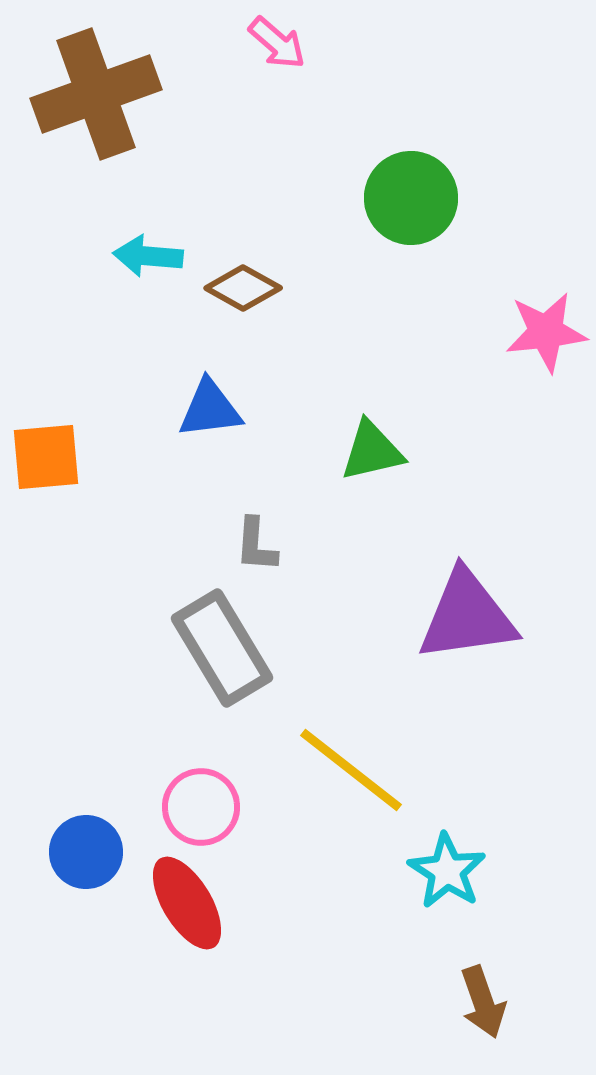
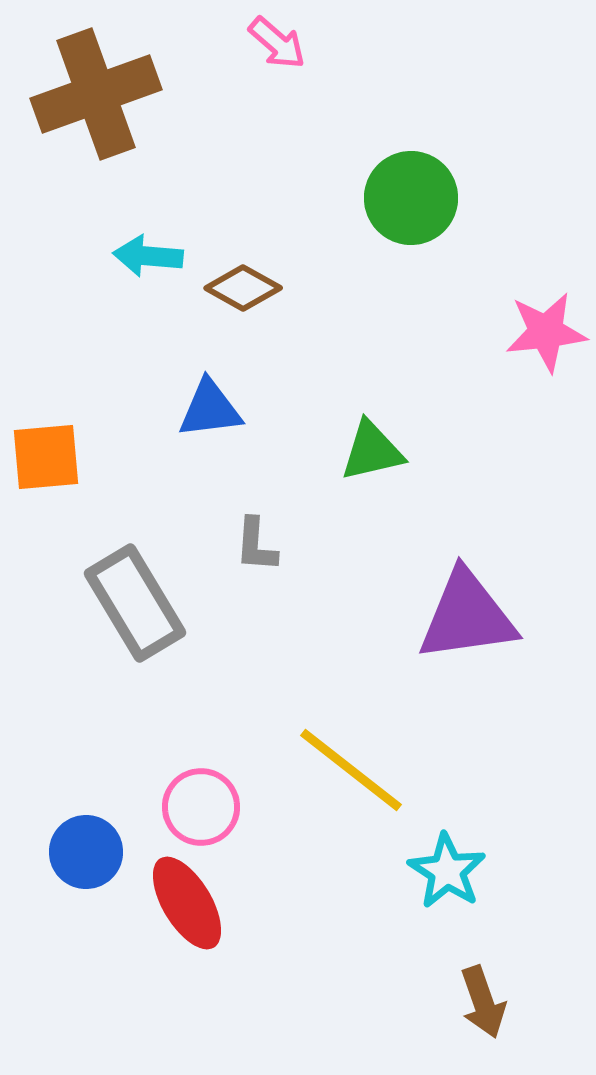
gray rectangle: moved 87 px left, 45 px up
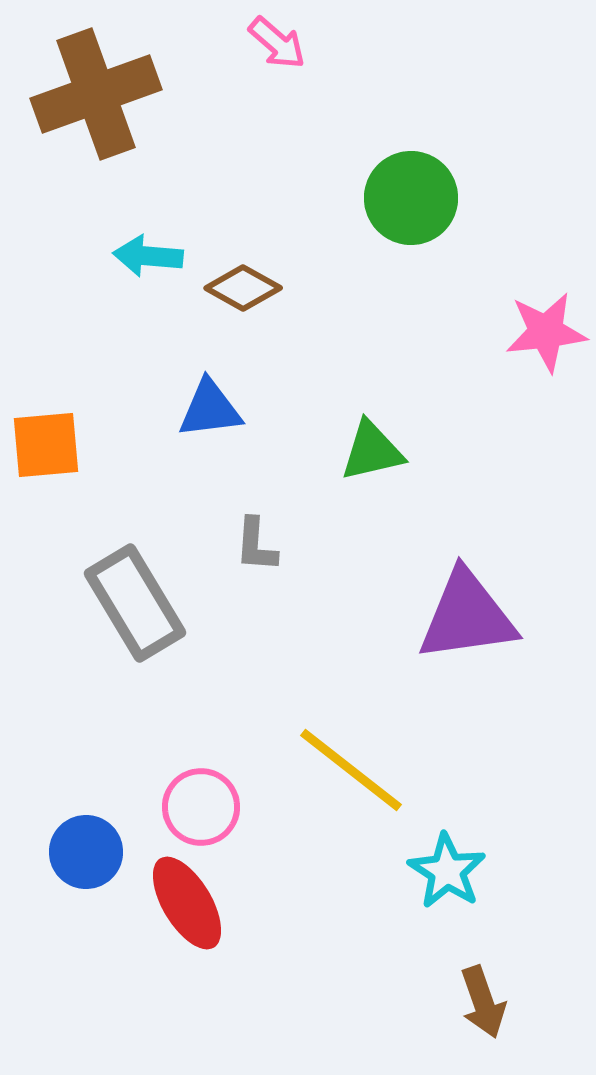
orange square: moved 12 px up
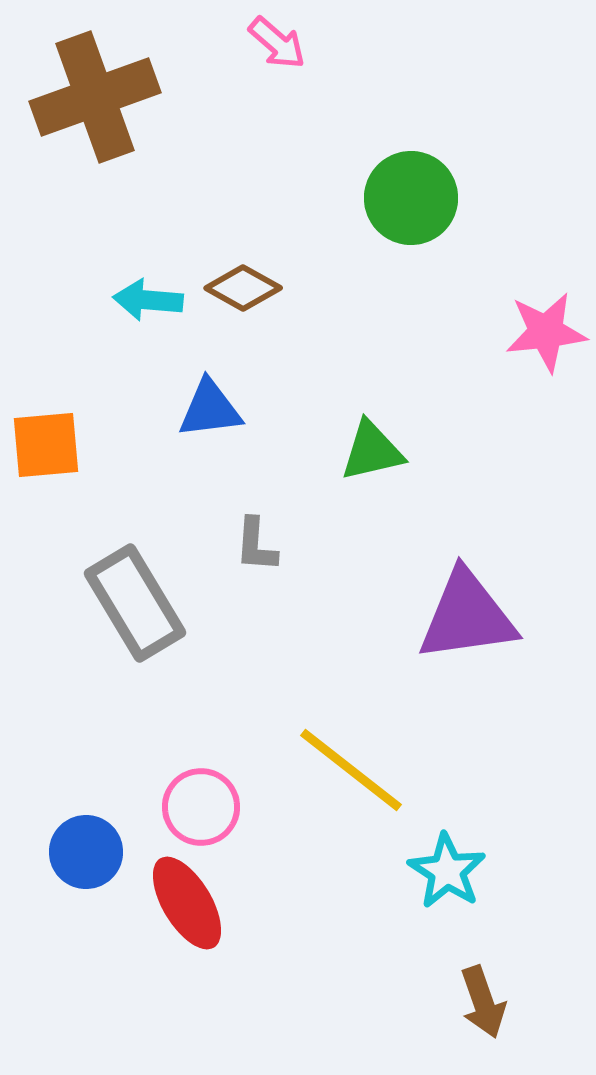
brown cross: moved 1 px left, 3 px down
cyan arrow: moved 44 px down
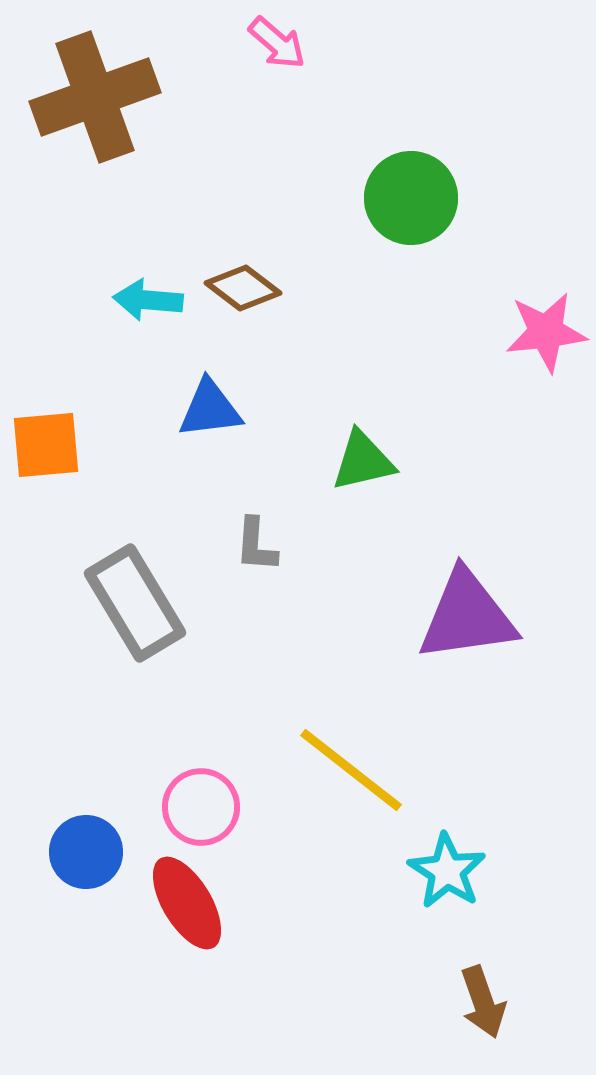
brown diamond: rotated 8 degrees clockwise
green triangle: moved 9 px left, 10 px down
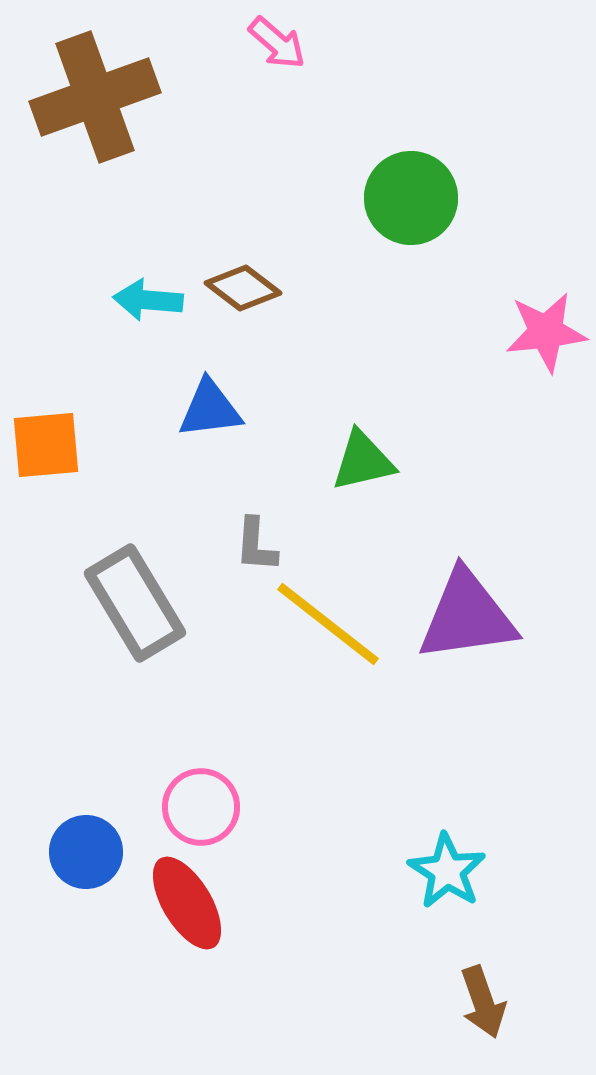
yellow line: moved 23 px left, 146 px up
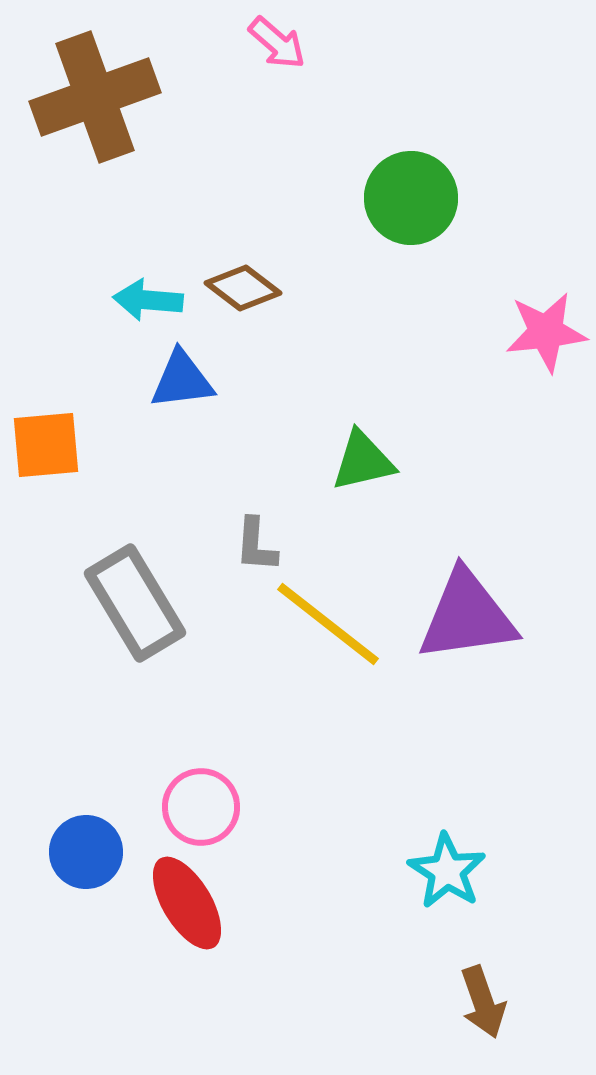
blue triangle: moved 28 px left, 29 px up
